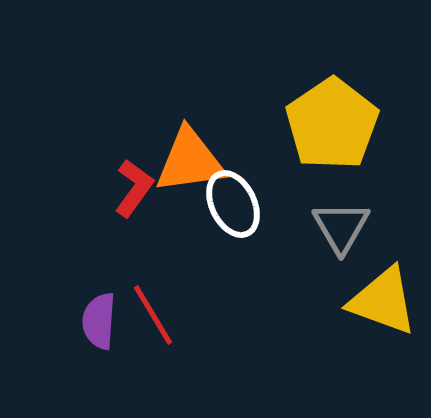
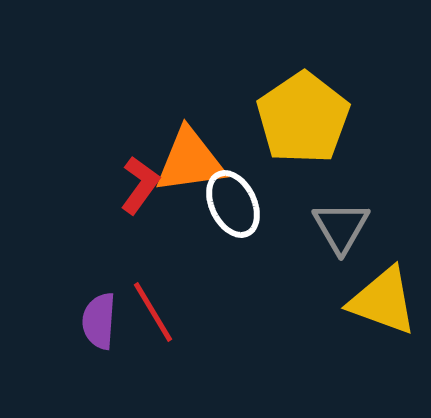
yellow pentagon: moved 29 px left, 6 px up
red L-shape: moved 6 px right, 3 px up
red line: moved 3 px up
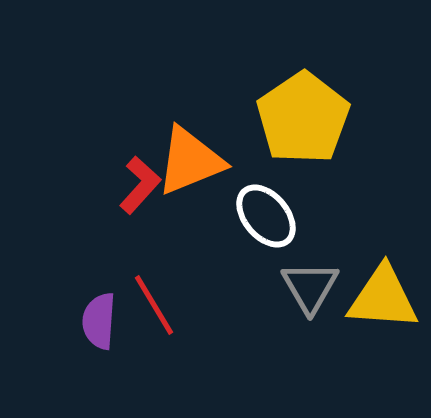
orange triangle: rotated 14 degrees counterclockwise
red L-shape: rotated 6 degrees clockwise
white ellipse: moved 33 px right, 12 px down; rotated 14 degrees counterclockwise
gray triangle: moved 31 px left, 60 px down
yellow triangle: moved 3 px up; rotated 16 degrees counterclockwise
red line: moved 1 px right, 7 px up
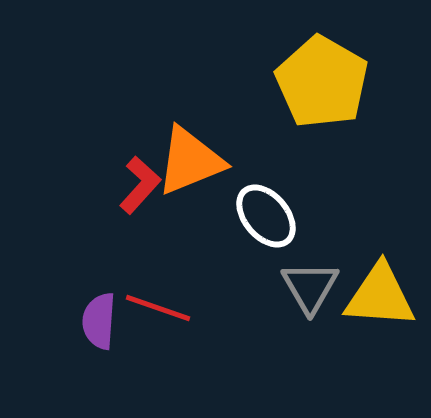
yellow pentagon: moved 19 px right, 36 px up; rotated 8 degrees counterclockwise
yellow triangle: moved 3 px left, 2 px up
red line: moved 4 px right, 3 px down; rotated 40 degrees counterclockwise
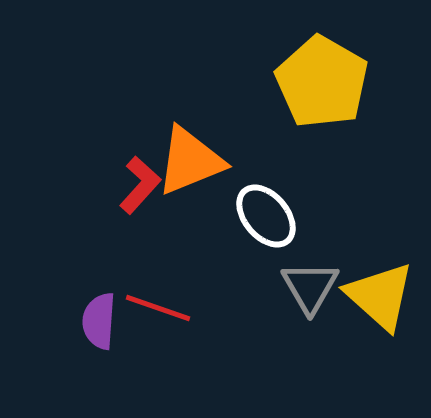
yellow triangle: rotated 38 degrees clockwise
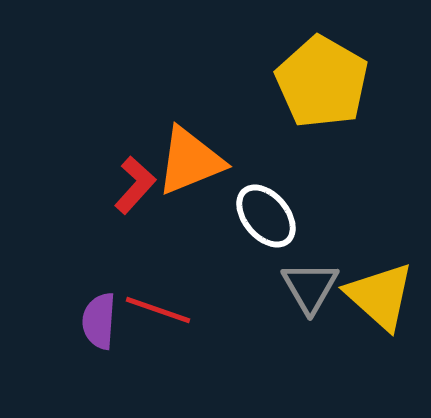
red L-shape: moved 5 px left
red line: moved 2 px down
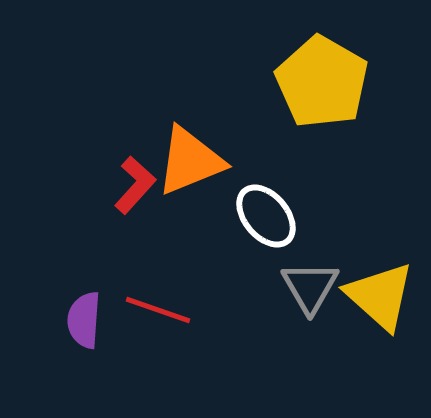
purple semicircle: moved 15 px left, 1 px up
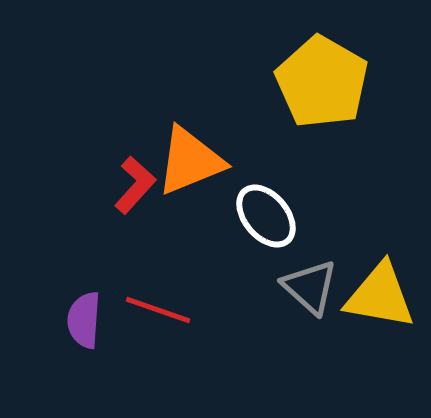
gray triangle: rotated 18 degrees counterclockwise
yellow triangle: rotated 32 degrees counterclockwise
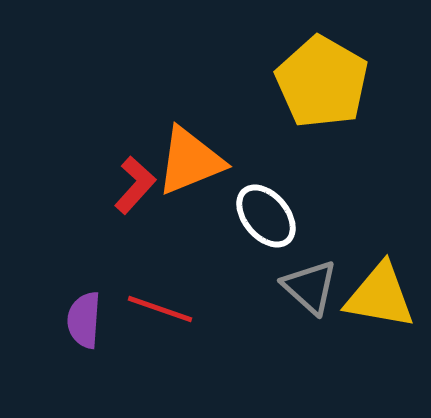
red line: moved 2 px right, 1 px up
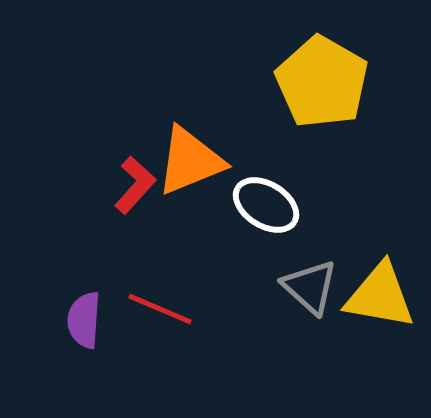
white ellipse: moved 11 px up; rotated 18 degrees counterclockwise
red line: rotated 4 degrees clockwise
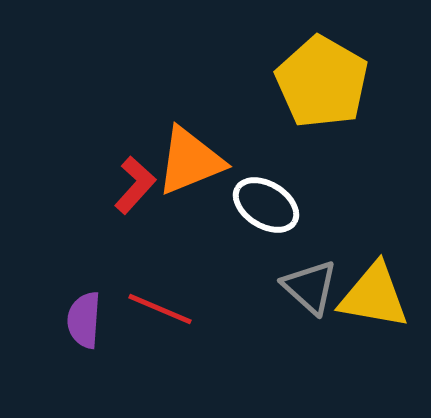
yellow triangle: moved 6 px left
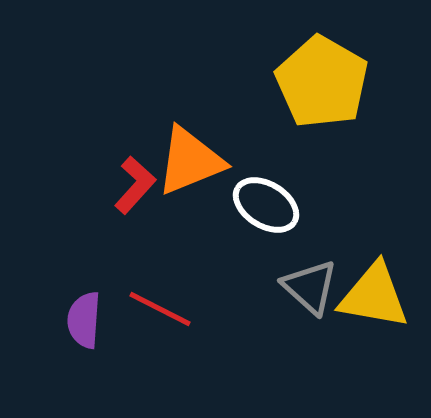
red line: rotated 4 degrees clockwise
